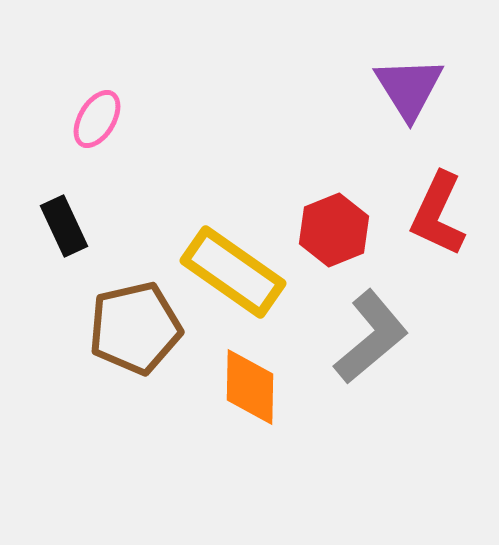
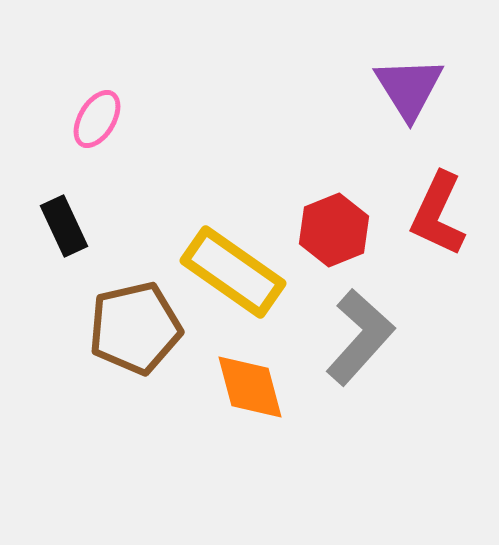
gray L-shape: moved 11 px left; rotated 8 degrees counterclockwise
orange diamond: rotated 16 degrees counterclockwise
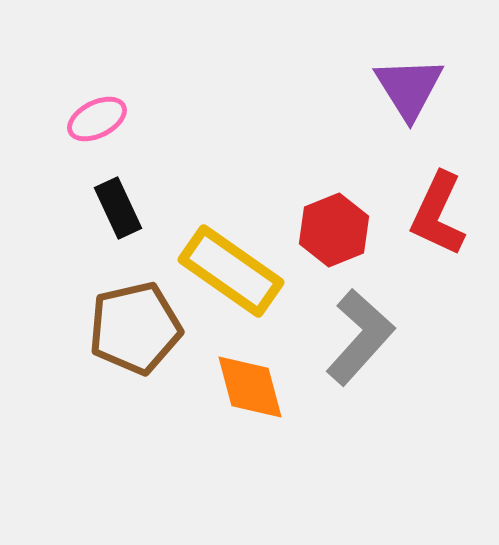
pink ellipse: rotated 32 degrees clockwise
black rectangle: moved 54 px right, 18 px up
yellow rectangle: moved 2 px left, 1 px up
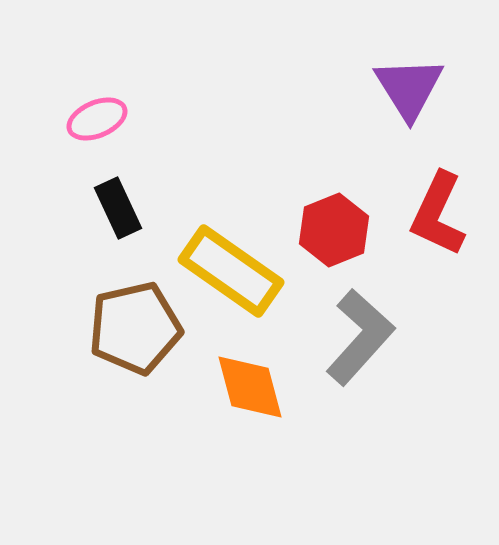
pink ellipse: rotated 4 degrees clockwise
